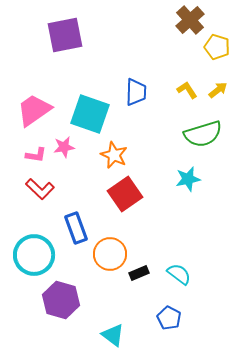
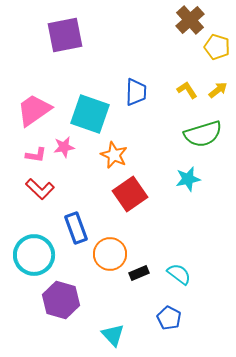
red square: moved 5 px right
cyan triangle: rotated 10 degrees clockwise
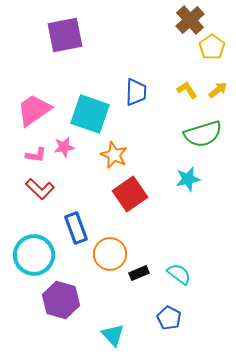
yellow pentagon: moved 5 px left; rotated 20 degrees clockwise
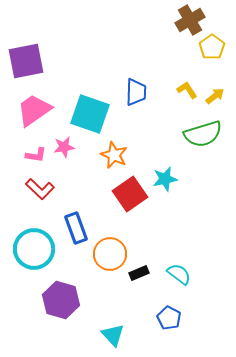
brown cross: rotated 12 degrees clockwise
purple square: moved 39 px left, 26 px down
yellow arrow: moved 3 px left, 6 px down
cyan star: moved 23 px left
cyan circle: moved 6 px up
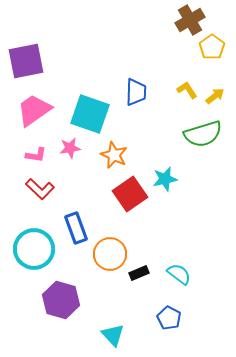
pink star: moved 6 px right, 1 px down
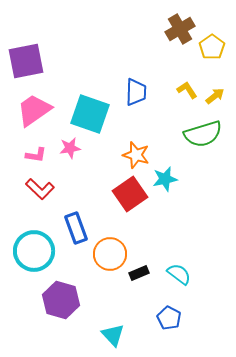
brown cross: moved 10 px left, 9 px down
orange star: moved 22 px right; rotated 8 degrees counterclockwise
cyan circle: moved 2 px down
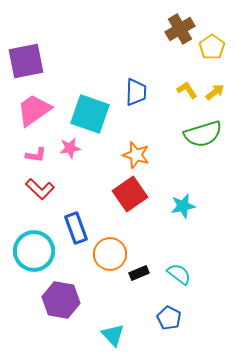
yellow arrow: moved 4 px up
cyan star: moved 18 px right, 27 px down
purple hexagon: rotated 6 degrees counterclockwise
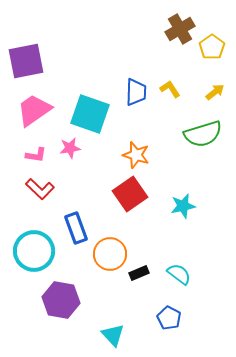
yellow L-shape: moved 17 px left, 1 px up
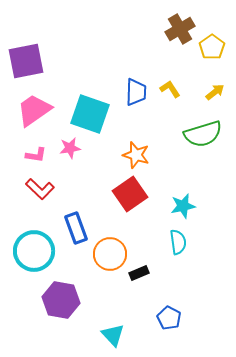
cyan semicircle: moved 1 px left, 32 px up; rotated 45 degrees clockwise
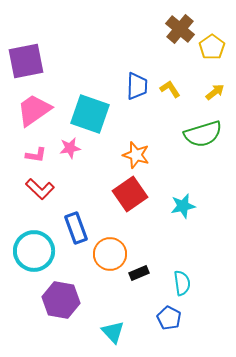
brown cross: rotated 20 degrees counterclockwise
blue trapezoid: moved 1 px right, 6 px up
cyan semicircle: moved 4 px right, 41 px down
cyan triangle: moved 3 px up
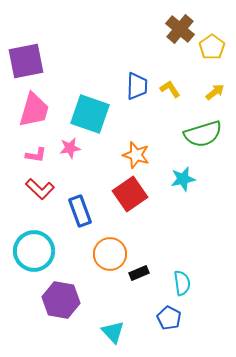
pink trapezoid: rotated 141 degrees clockwise
cyan star: moved 27 px up
blue rectangle: moved 4 px right, 17 px up
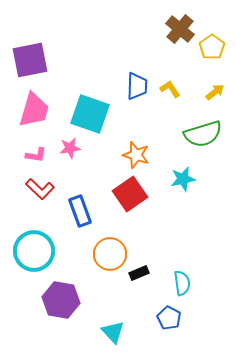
purple square: moved 4 px right, 1 px up
